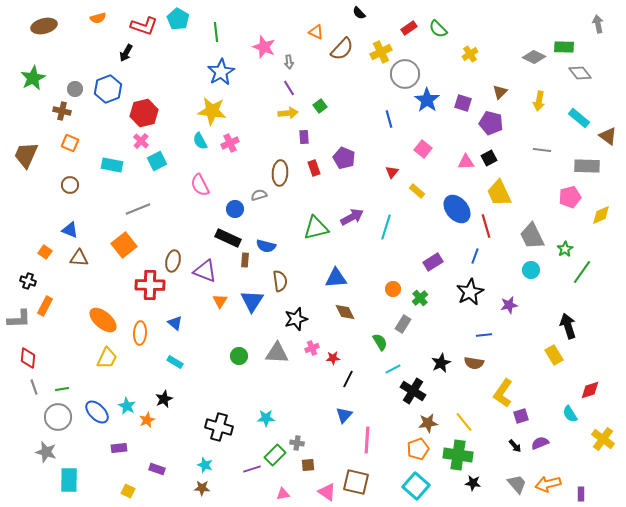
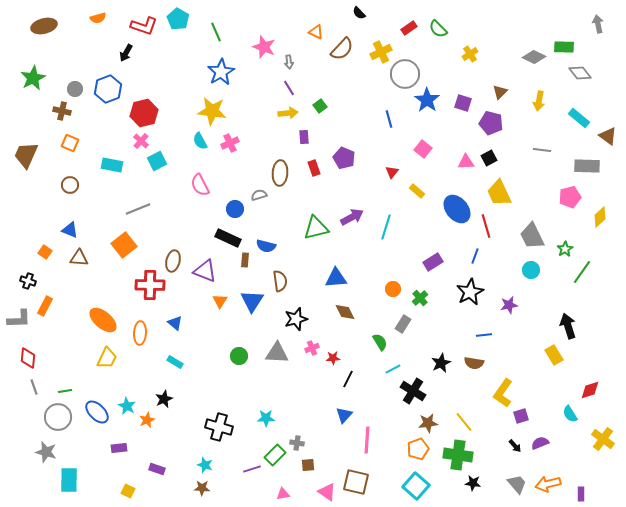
green line at (216, 32): rotated 18 degrees counterclockwise
yellow diamond at (601, 215): moved 1 px left, 2 px down; rotated 20 degrees counterclockwise
green line at (62, 389): moved 3 px right, 2 px down
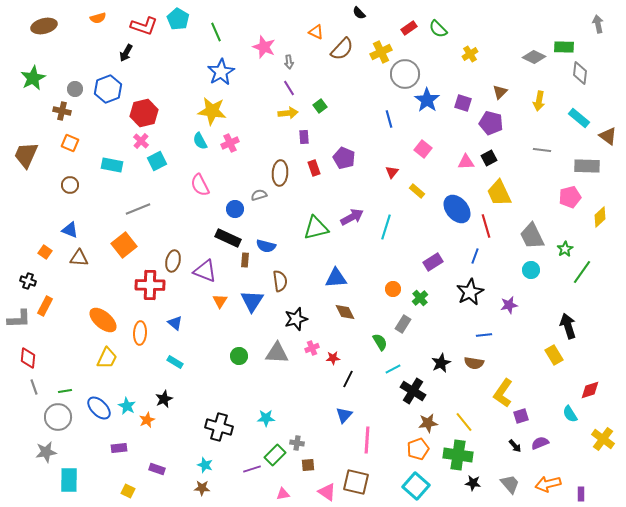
gray diamond at (580, 73): rotated 45 degrees clockwise
blue ellipse at (97, 412): moved 2 px right, 4 px up
gray star at (46, 452): rotated 25 degrees counterclockwise
gray trapezoid at (517, 484): moved 7 px left
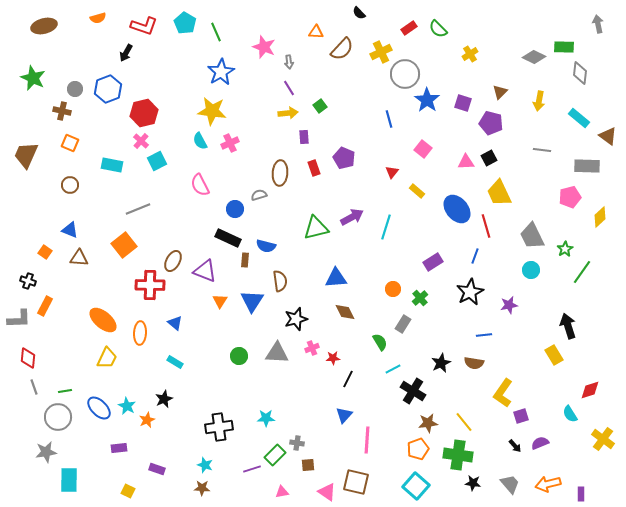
cyan pentagon at (178, 19): moved 7 px right, 4 px down
orange triangle at (316, 32): rotated 21 degrees counterclockwise
green star at (33, 78): rotated 20 degrees counterclockwise
brown ellipse at (173, 261): rotated 15 degrees clockwise
black cross at (219, 427): rotated 24 degrees counterclockwise
pink triangle at (283, 494): moved 1 px left, 2 px up
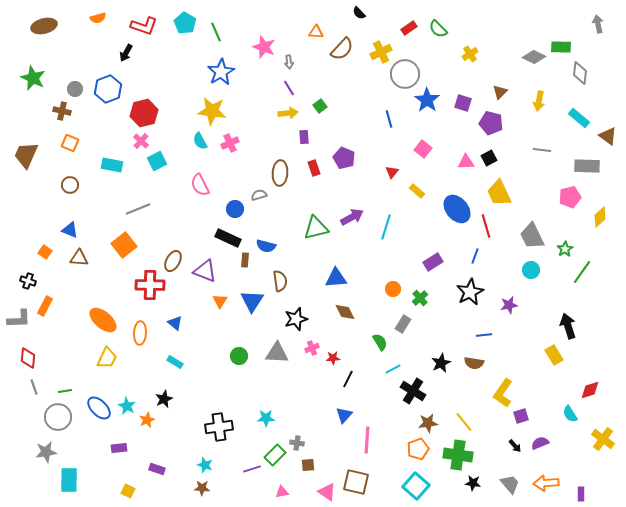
green rectangle at (564, 47): moved 3 px left
orange arrow at (548, 484): moved 2 px left, 1 px up; rotated 10 degrees clockwise
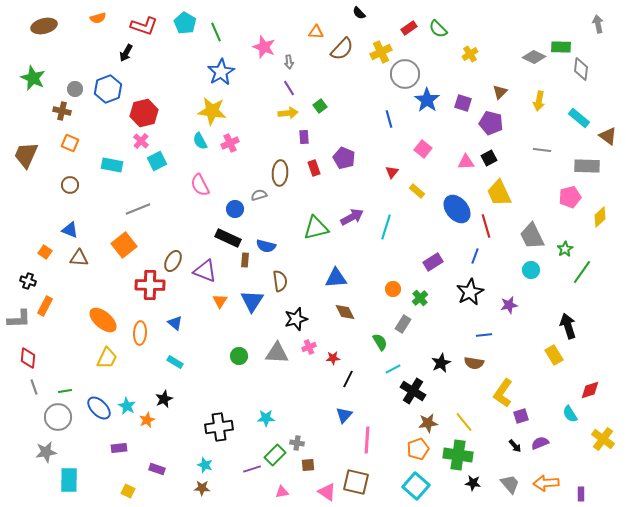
gray diamond at (580, 73): moved 1 px right, 4 px up
pink cross at (312, 348): moved 3 px left, 1 px up
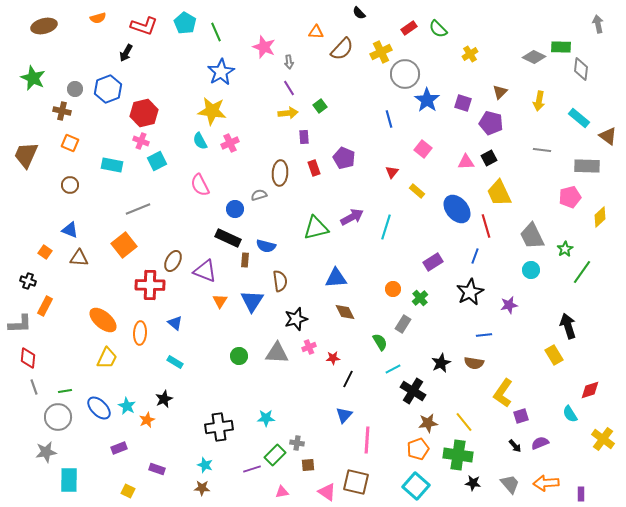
pink cross at (141, 141): rotated 21 degrees counterclockwise
gray L-shape at (19, 319): moved 1 px right, 5 px down
purple rectangle at (119, 448): rotated 14 degrees counterclockwise
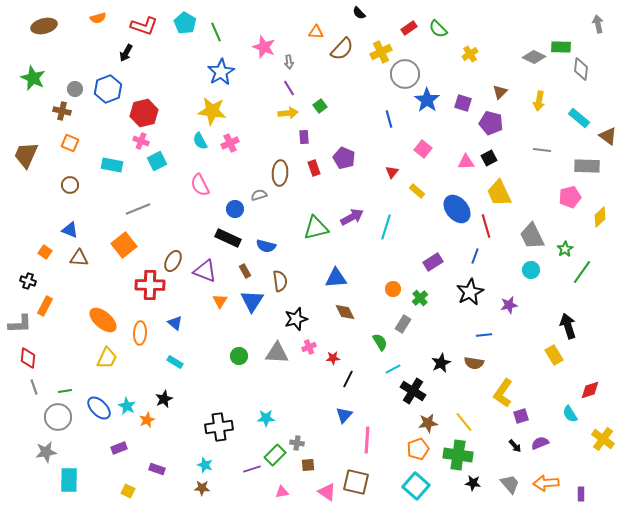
brown rectangle at (245, 260): moved 11 px down; rotated 32 degrees counterclockwise
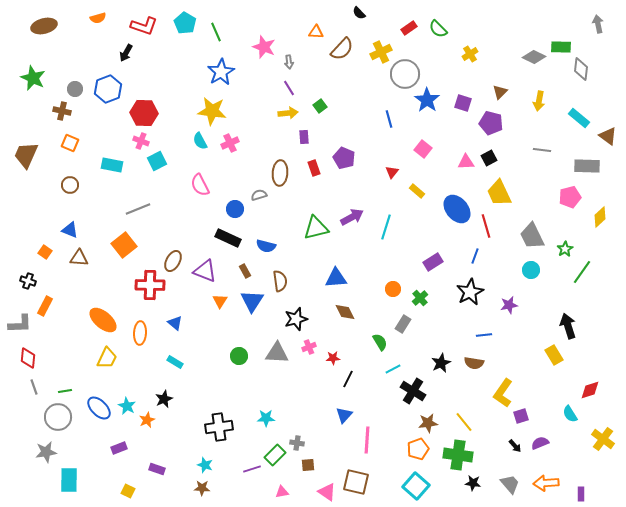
red hexagon at (144, 113): rotated 16 degrees clockwise
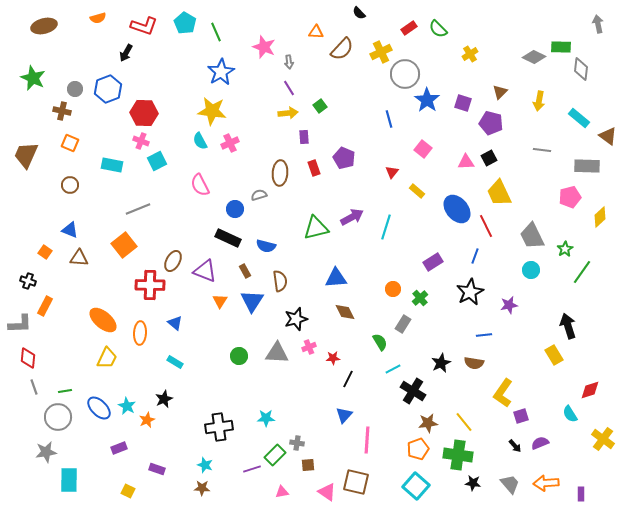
red line at (486, 226): rotated 10 degrees counterclockwise
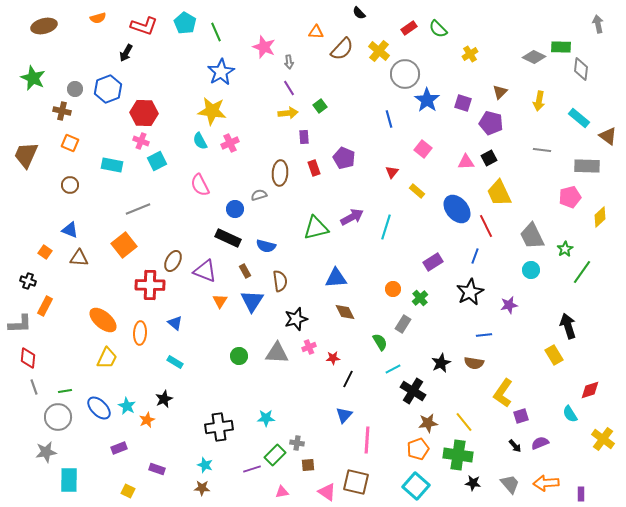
yellow cross at (381, 52): moved 2 px left, 1 px up; rotated 25 degrees counterclockwise
